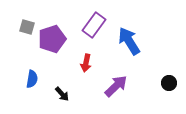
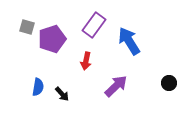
red arrow: moved 2 px up
blue semicircle: moved 6 px right, 8 px down
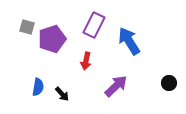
purple rectangle: rotated 10 degrees counterclockwise
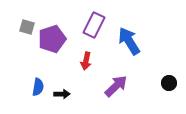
black arrow: rotated 49 degrees counterclockwise
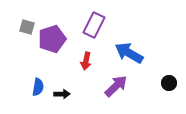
blue arrow: moved 12 px down; rotated 28 degrees counterclockwise
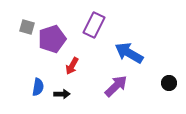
red arrow: moved 14 px left, 5 px down; rotated 18 degrees clockwise
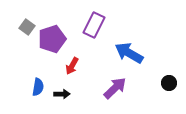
gray square: rotated 21 degrees clockwise
purple arrow: moved 1 px left, 2 px down
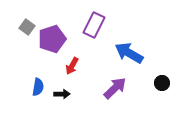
black circle: moved 7 px left
